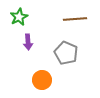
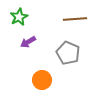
purple arrow: rotated 63 degrees clockwise
gray pentagon: moved 2 px right
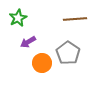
green star: moved 1 px left, 1 px down
gray pentagon: rotated 10 degrees clockwise
orange circle: moved 17 px up
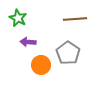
green star: rotated 18 degrees counterclockwise
purple arrow: rotated 35 degrees clockwise
orange circle: moved 1 px left, 2 px down
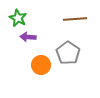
purple arrow: moved 5 px up
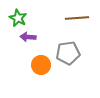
brown line: moved 2 px right, 1 px up
gray pentagon: rotated 30 degrees clockwise
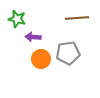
green star: moved 1 px left, 1 px down; rotated 12 degrees counterclockwise
purple arrow: moved 5 px right
orange circle: moved 6 px up
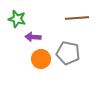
gray pentagon: rotated 20 degrees clockwise
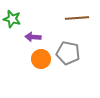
green star: moved 5 px left
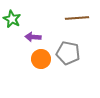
green star: rotated 12 degrees clockwise
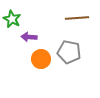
purple arrow: moved 4 px left
gray pentagon: moved 1 px right, 1 px up
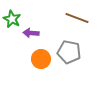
brown line: rotated 25 degrees clockwise
purple arrow: moved 2 px right, 4 px up
